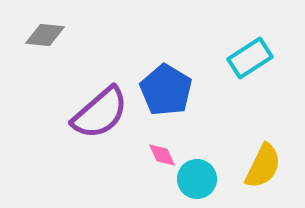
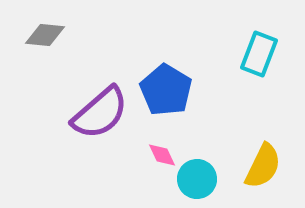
cyan rectangle: moved 9 px right, 4 px up; rotated 36 degrees counterclockwise
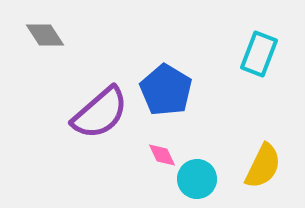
gray diamond: rotated 51 degrees clockwise
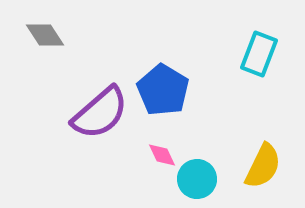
blue pentagon: moved 3 px left
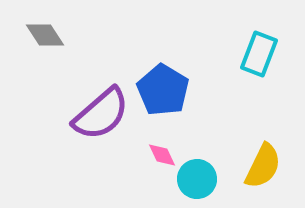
purple semicircle: moved 1 px right, 1 px down
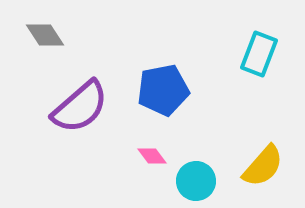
blue pentagon: rotated 30 degrees clockwise
purple semicircle: moved 21 px left, 7 px up
pink diamond: moved 10 px left, 1 px down; rotated 12 degrees counterclockwise
yellow semicircle: rotated 15 degrees clockwise
cyan circle: moved 1 px left, 2 px down
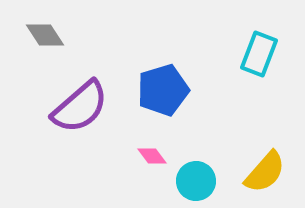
blue pentagon: rotated 6 degrees counterclockwise
yellow semicircle: moved 2 px right, 6 px down
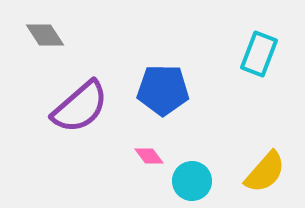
blue pentagon: rotated 18 degrees clockwise
pink diamond: moved 3 px left
cyan circle: moved 4 px left
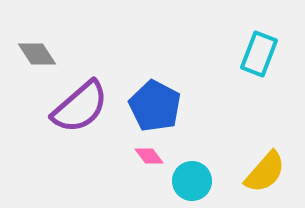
gray diamond: moved 8 px left, 19 px down
blue pentagon: moved 8 px left, 16 px down; rotated 27 degrees clockwise
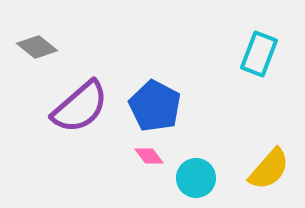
gray diamond: moved 7 px up; rotated 18 degrees counterclockwise
yellow semicircle: moved 4 px right, 3 px up
cyan circle: moved 4 px right, 3 px up
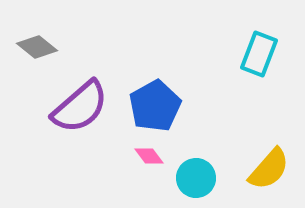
blue pentagon: rotated 15 degrees clockwise
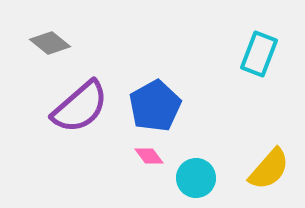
gray diamond: moved 13 px right, 4 px up
